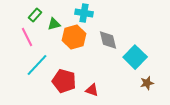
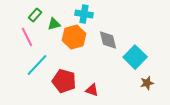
cyan cross: moved 1 px down
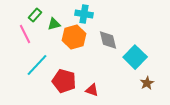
pink line: moved 2 px left, 3 px up
brown star: rotated 16 degrees counterclockwise
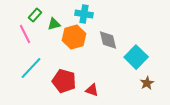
cyan square: moved 1 px right
cyan line: moved 6 px left, 3 px down
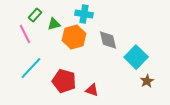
brown star: moved 2 px up
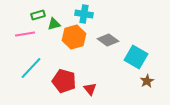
green rectangle: moved 3 px right; rotated 32 degrees clockwise
pink line: rotated 72 degrees counterclockwise
gray diamond: rotated 40 degrees counterclockwise
cyan square: rotated 15 degrees counterclockwise
red triangle: moved 2 px left, 1 px up; rotated 32 degrees clockwise
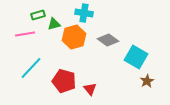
cyan cross: moved 1 px up
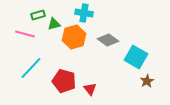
pink line: rotated 24 degrees clockwise
